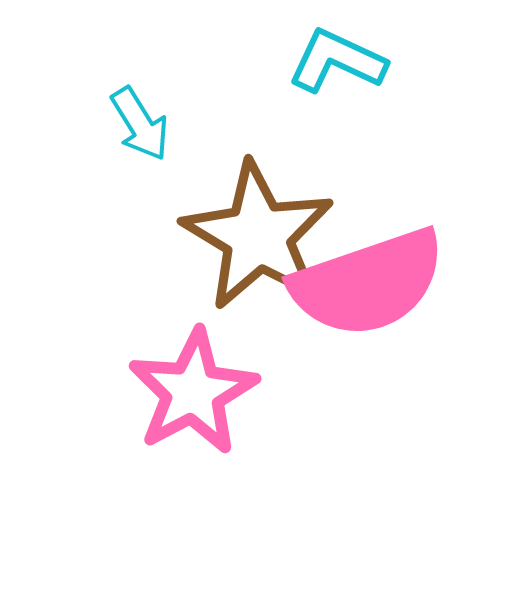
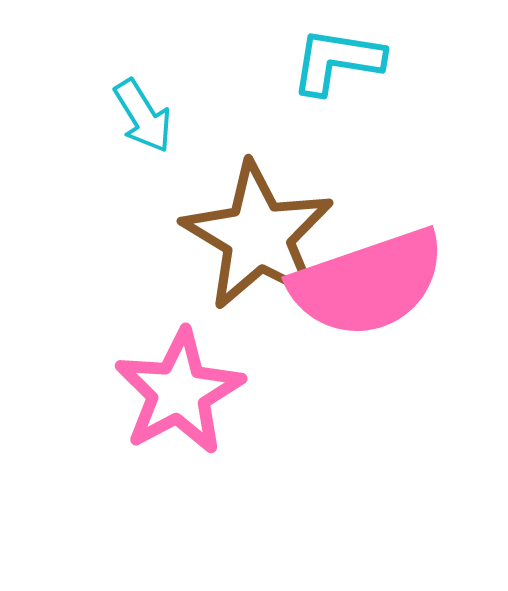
cyan L-shape: rotated 16 degrees counterclockwise
cyan arrow: moved 3 px right, 8 px up
pink star: moved 14 px left
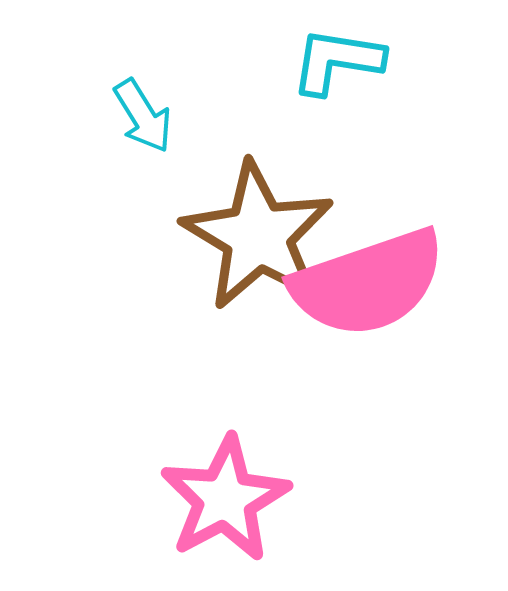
pink star: moved 46 px right, 107 px down
